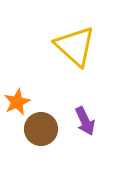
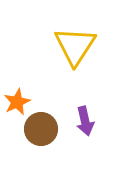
yellow triangle: rotated 21 degrees clockwise
purple arrow: rotated 12 degrees clockwise
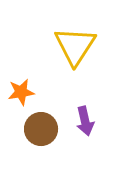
orange star: moved 4 px right, 10 px up; rotated 16 degrees clockwise
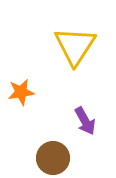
purple arrow: rotated 16 degrees counterclockwise
brown circle: moved 12 px right, 29 px down
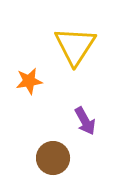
orange star: moved 8 px right, 11 px up
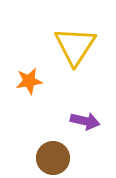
purple arrow: rotated 48 degrees counterclockwise
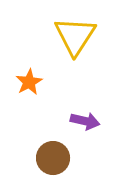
yellow triangle: moved 10 px up
orange star: moved 1 px down; rotated 20 degrees counterclockwise
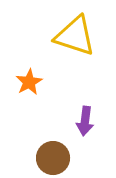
yellow triangle: rotated 45 degrees counterclockwise
purple arrow: rotated 84 degrees clockwise
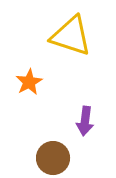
yellow triangle: moved 4 px left
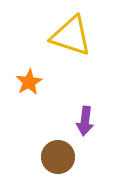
brown circle: moved 5 px right, 1 px up
